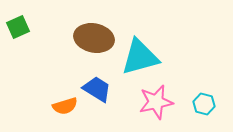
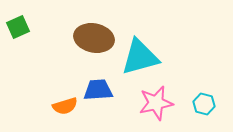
blue trapezoid: moved 1 px right, 1 px down; rotated 36 degrees counterclockwise
pink star: moved 1 px down
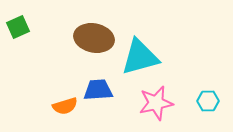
cyan hexagon: moved 4 px right, 3 px up; rotated 15 degrees counterclockwise
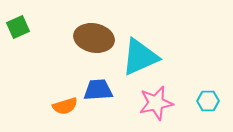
cyan triangle: rotated 9 degrees counterclockwise
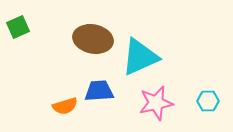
brown ellipse: moved 1 px left, 1 px down
blue trapezoid: moved 1 px right, 1 px down
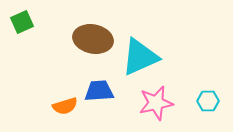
green square: moved 4 px right, 5 px up
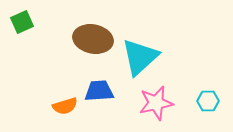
cyan triangle: rotated 18 degrees counterclockwise
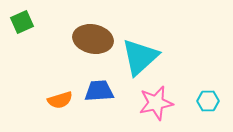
orange semicircle: moved 5 px left, 6 px up
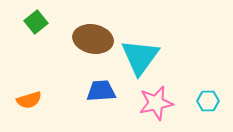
green square: moved 14 px right; rotated 15 degrees counterclockwise
cyan triangle: rotated 12 degrees counterclockwise
blue trapezoid: moved 2 px right
orange semicircle: moved 31 px left
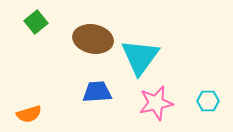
blue trapezoid: moved 4 px left, 1 px down
orange semicircle: moved 14 px down
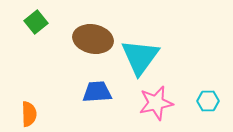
orange semicircle: rotated 75 degrees counterclockwise
